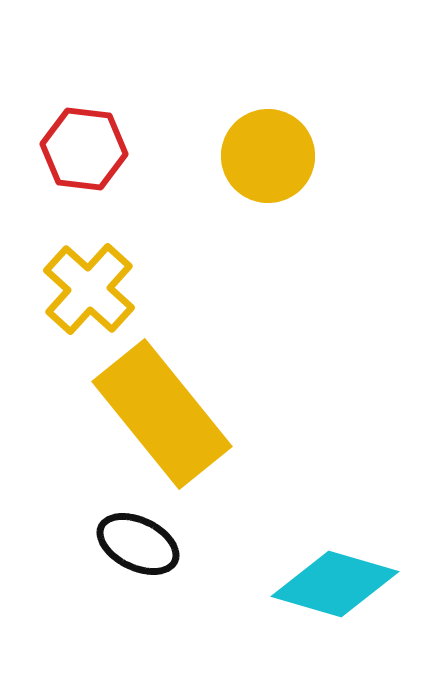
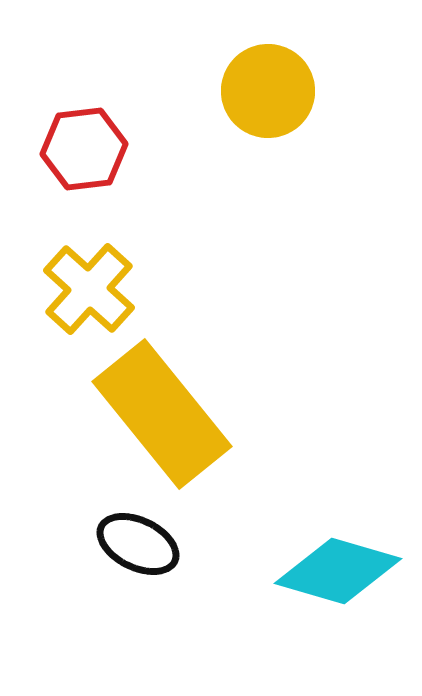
red hexagon: rotated 14 degrees counterclockwise
yellow circle: moved 65 px up
cyan diamond: moved 3 px right, 13 px up
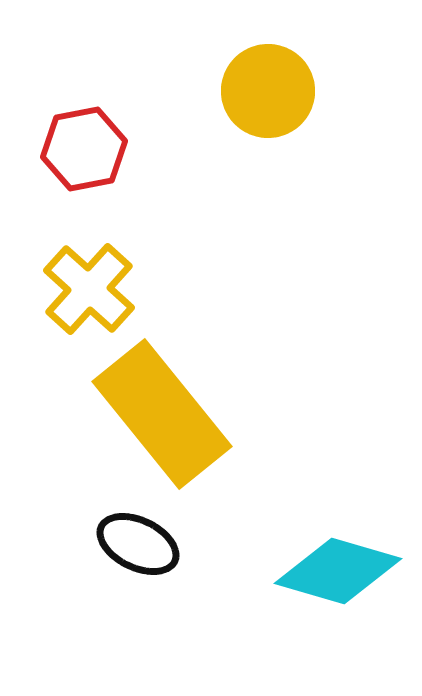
red hexagon: rotated 4 degrees counterclockwise
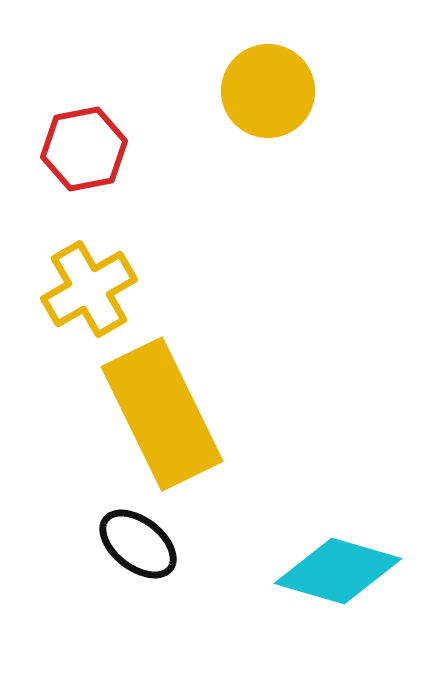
yellow cross: rotated 18 degrees clockwise
yellow rectangle: rotated 13 degrees clockwise
black ellipse: rotated 12 degrees clockwise
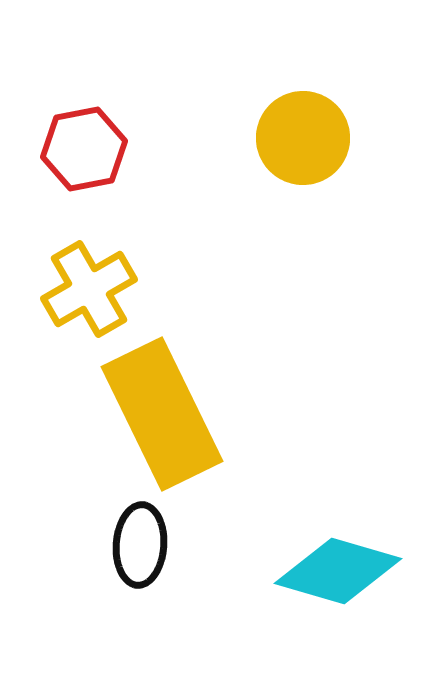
yellow circle: moved 35 px right, 47 px down
black ellipse: moved 2 px right, 1 px down; rotated 56 degrees clockwise
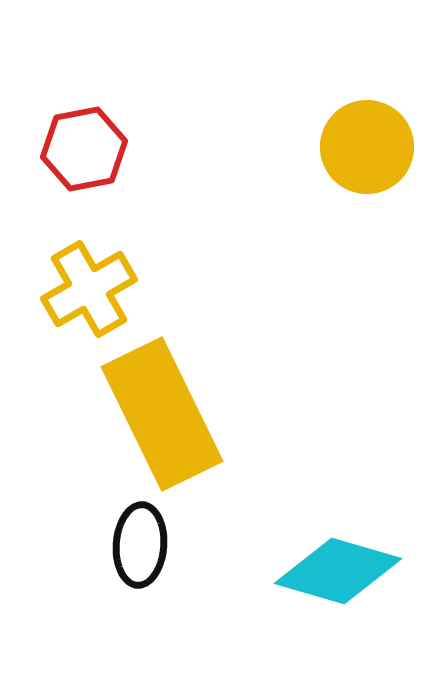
yellow circle: moved 64 px right, 9 px down
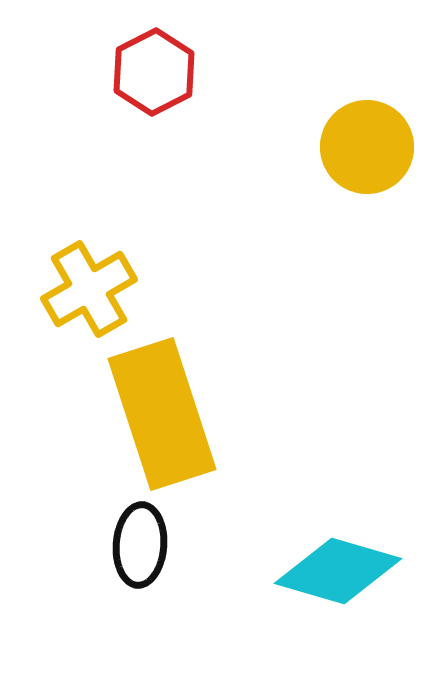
red hexagon: moved 70 px right, 77 px up; rotated 16 degrees counterclockwise
yellow rectangle: rotated 8 degrees clockwise
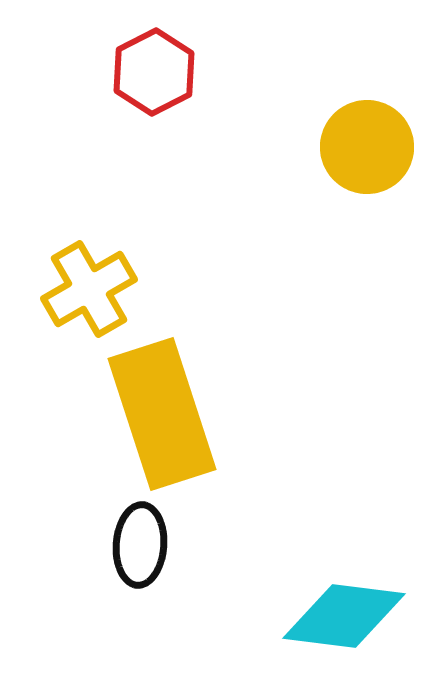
cyan diamond: moved 6 px right, 45 px down; rotated 9 degrees counterclockwise
